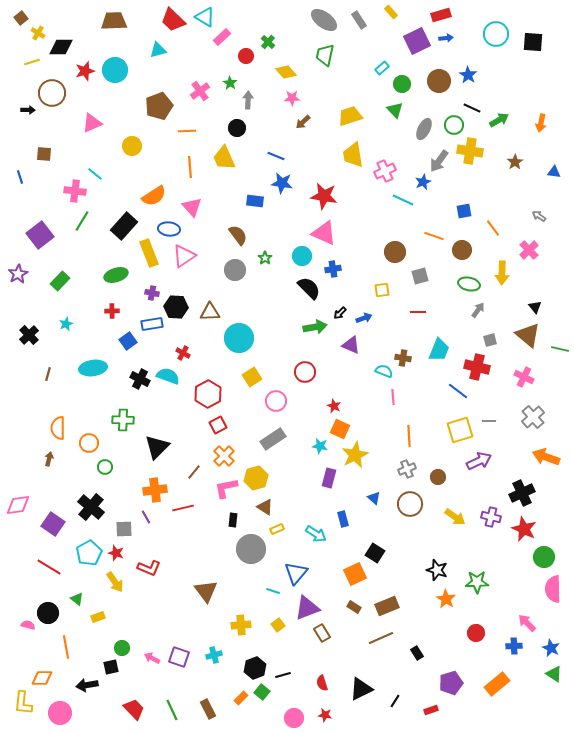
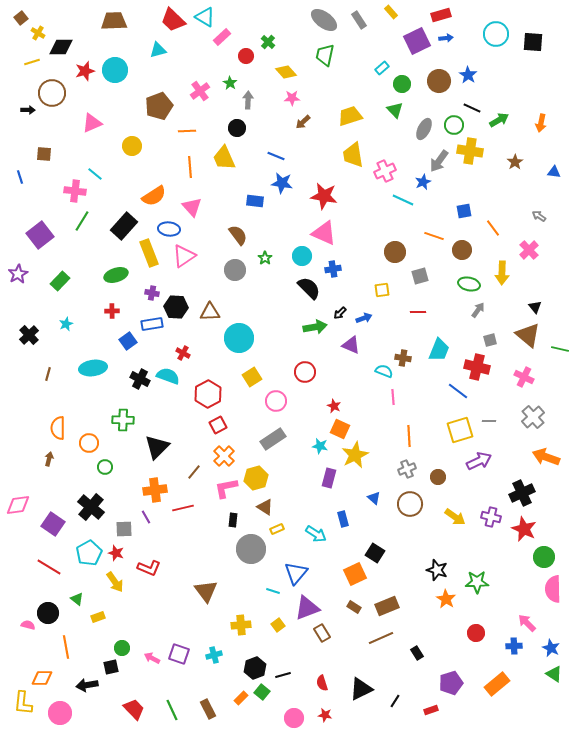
purple square at (179, 657): moved 3 px up
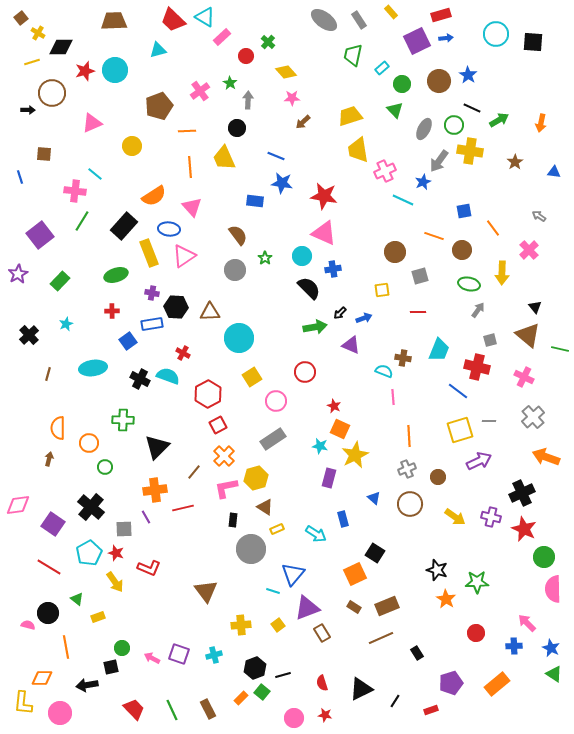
green trapezoid at (325, 55): moved 28 px right
yellow trapezoid at (353, 155): moved 5 px right, 5 px up
blue triangle at (296, 573): moved 3 px left, 1 px down
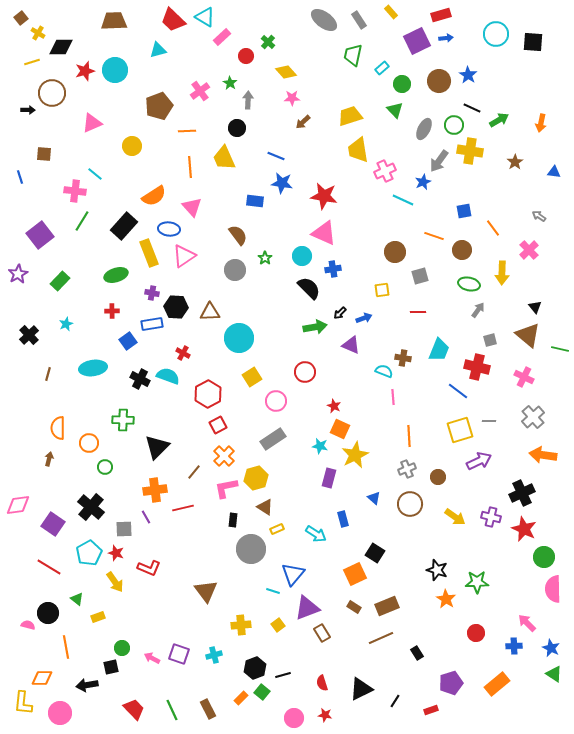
orange arrow at (546, 457): moved 3 px left, 2 px up; rotated 12 degrees counterclockwise
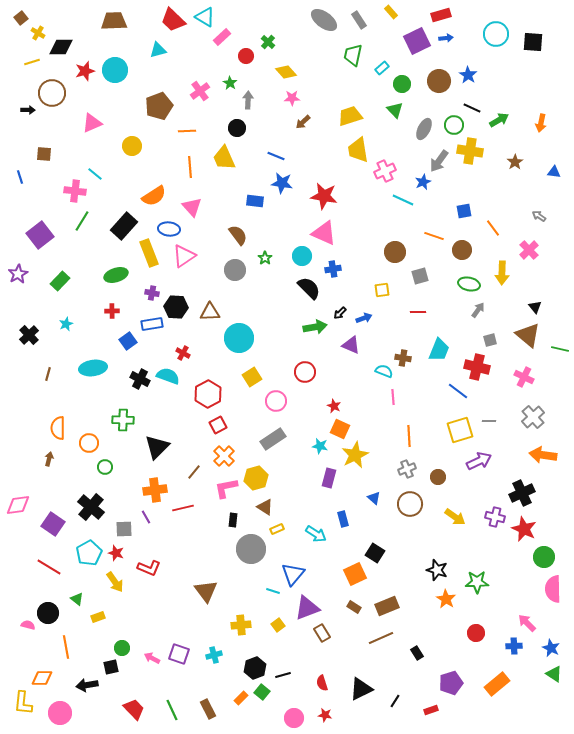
purple cross at (491, 517): moved 4 px right
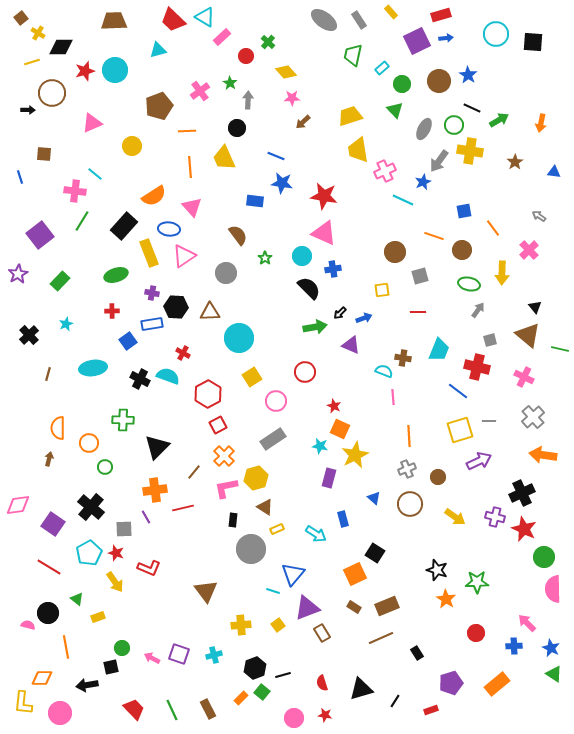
gray circle at (235, 270): moved 9 px left, 3 px down
black triangle at (361, 689): rotated 10 degrees clockwise
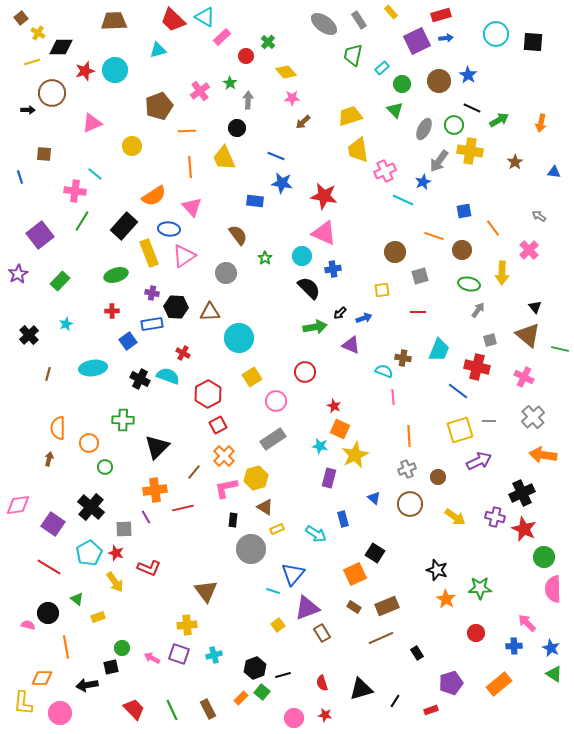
gray ellipse at (324, 20): moved 4 px down
green star at (477, 582): moved 3 px right, 6 px down
yellow cross at (241, 625): moved 54 px left
orange rectangle at (497, 684): moved 2 px right
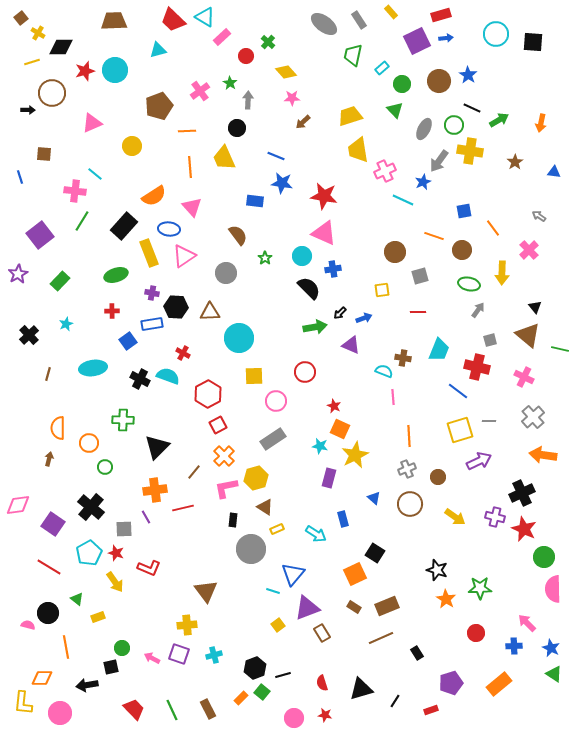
yellow square at (252, 377): moved 2 px right, 1 px up; rotated 30 degrees clockwise
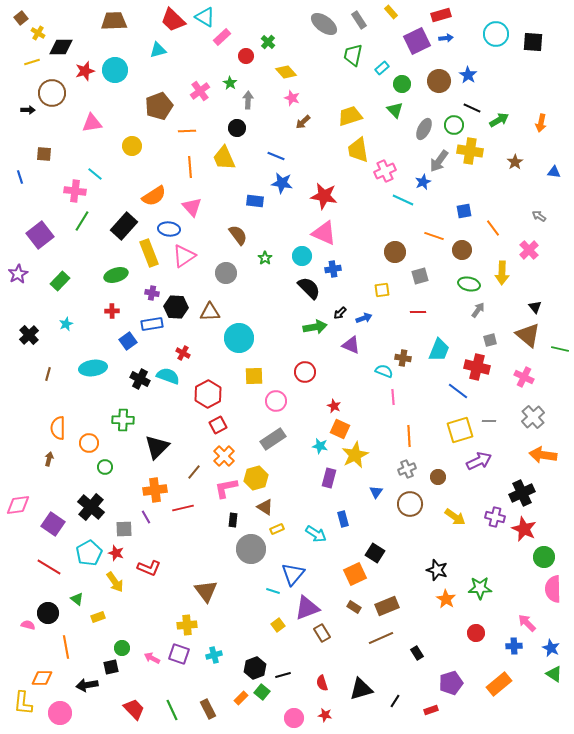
pink star at (292, 98): rotated 21 degrees clockwise
pink triangle at (92, 123): rotated 15 degrees clockwise
blue triangle at (374, 498): moved 2 px right, 6 px up; rotated 24 degrees clockwise
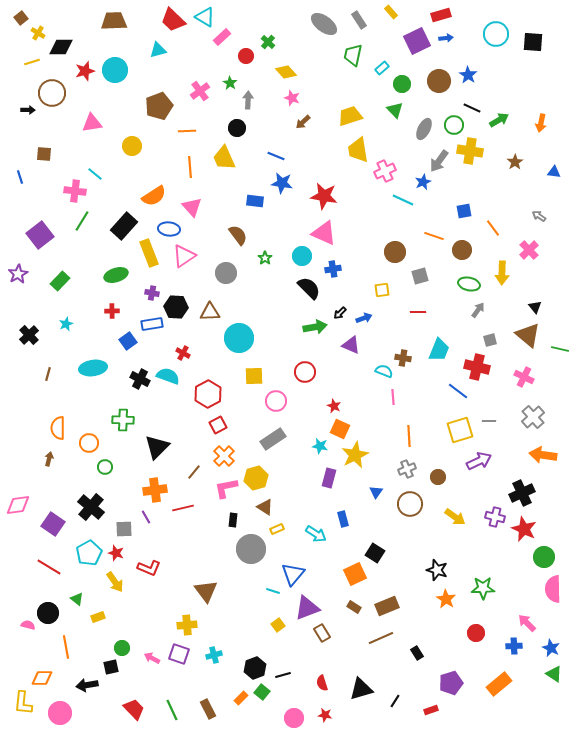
green star at (480, 588): moved 3 px right
